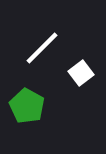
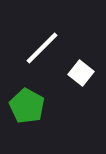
white square: rotated 15 degrees counterclockwise
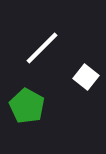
white square: moved 5 px right, 4 px down
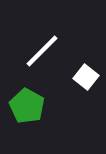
white line: moved 3 px down
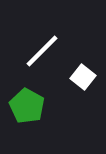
white square: moved 3 px left
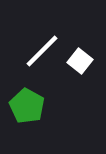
white square: moved 3 px left, 16 px up
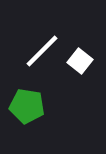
green pentagon: rotated 20 degrees counterclockwise
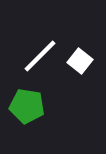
white line: moved 2 px left, 5 px down
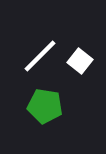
green pentagon: moved 18 px right
